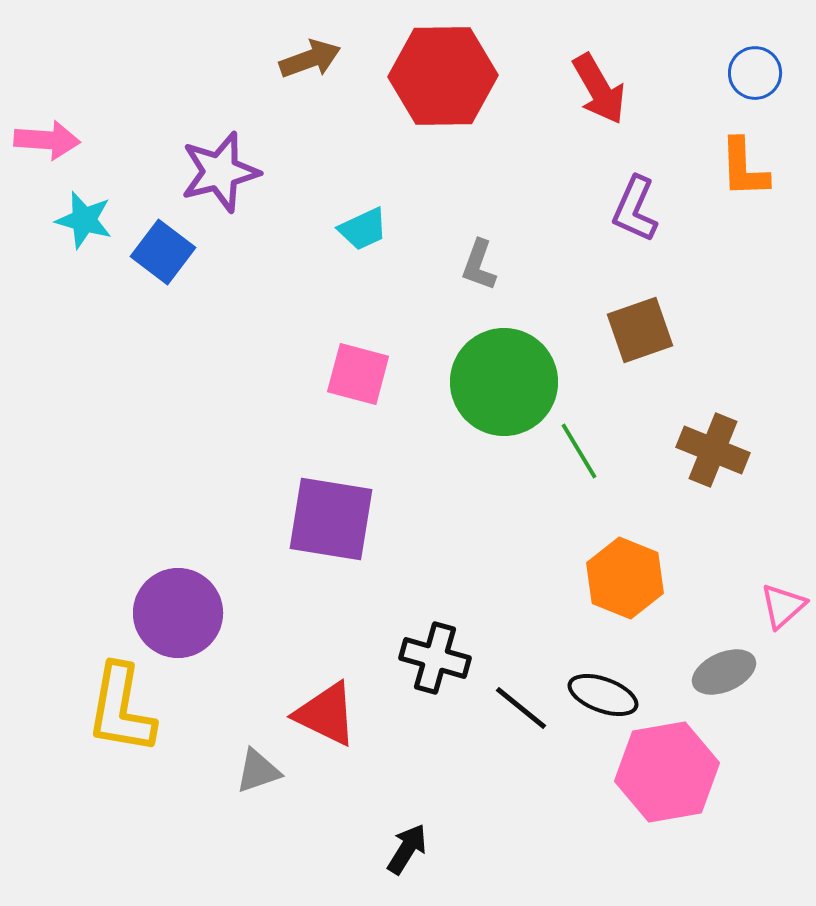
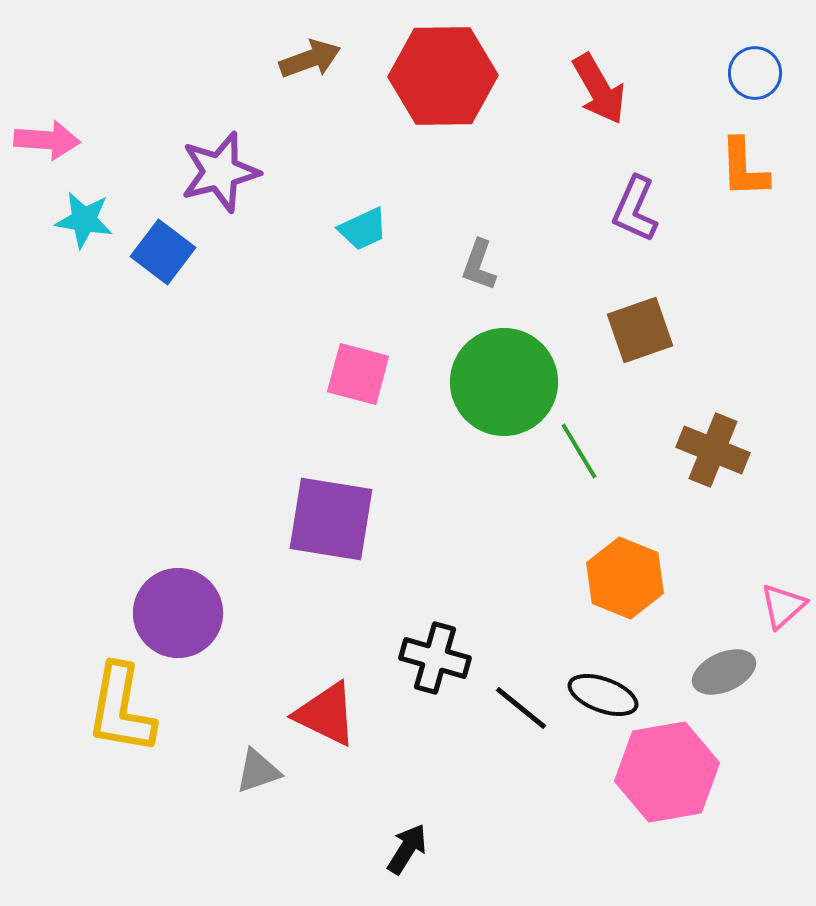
cyan star: rotated 6 degrees counterclockwise
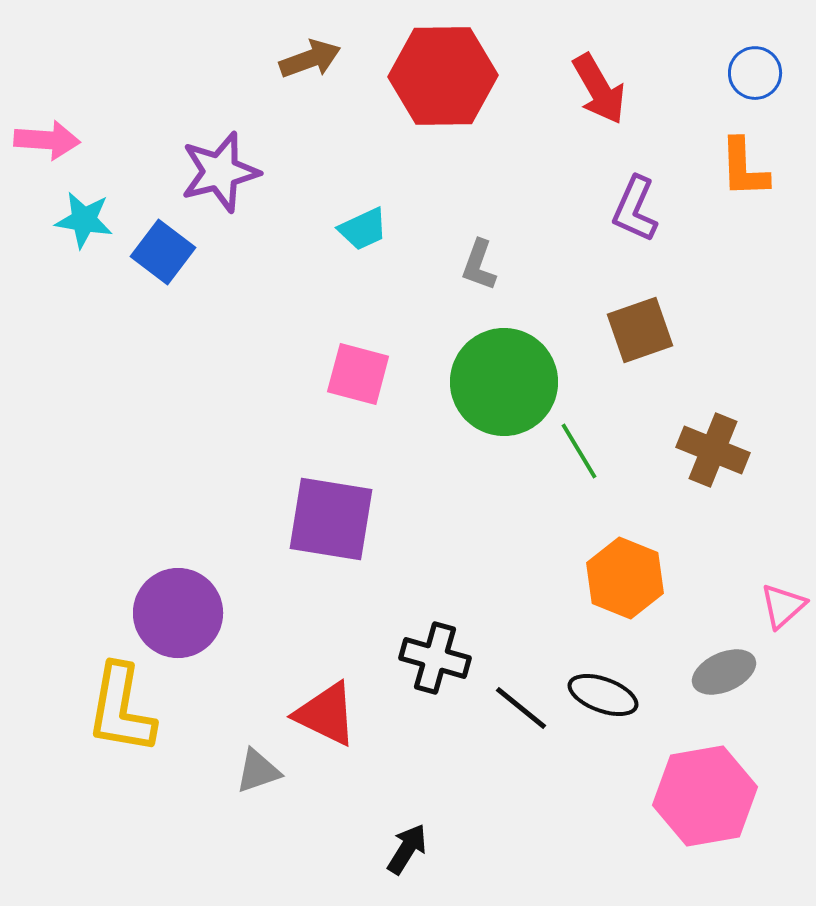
pink hexagon: moved 38 px right, 24 px down
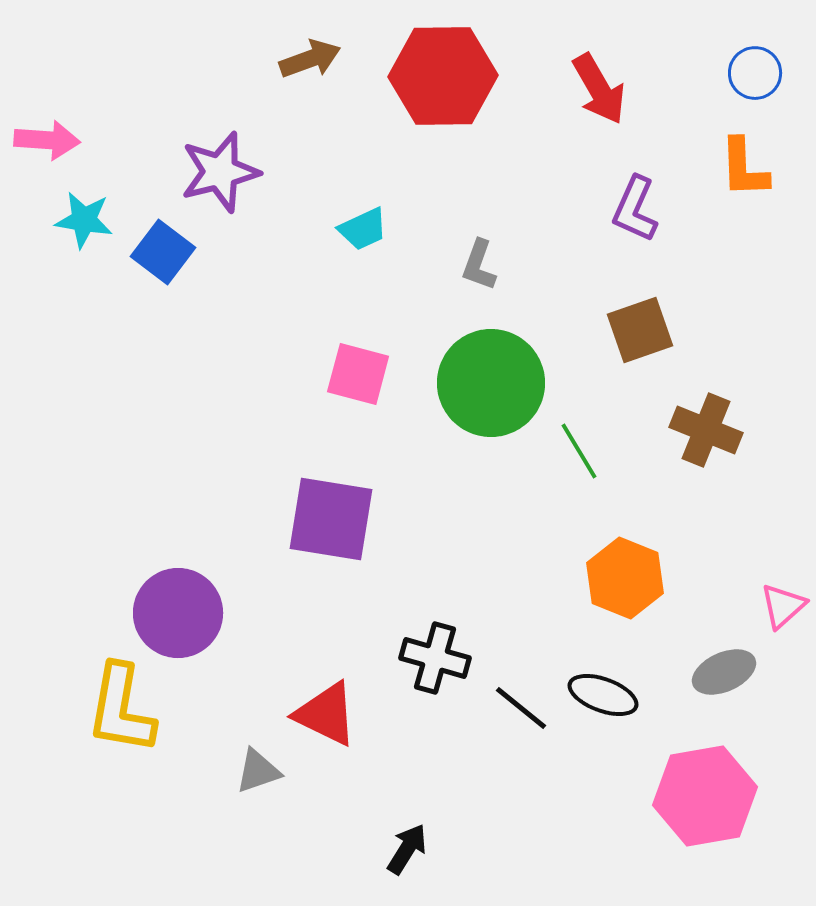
green circle: moved 13 px left, 1 px down
brown cross: moved 7 px left, 20 px up
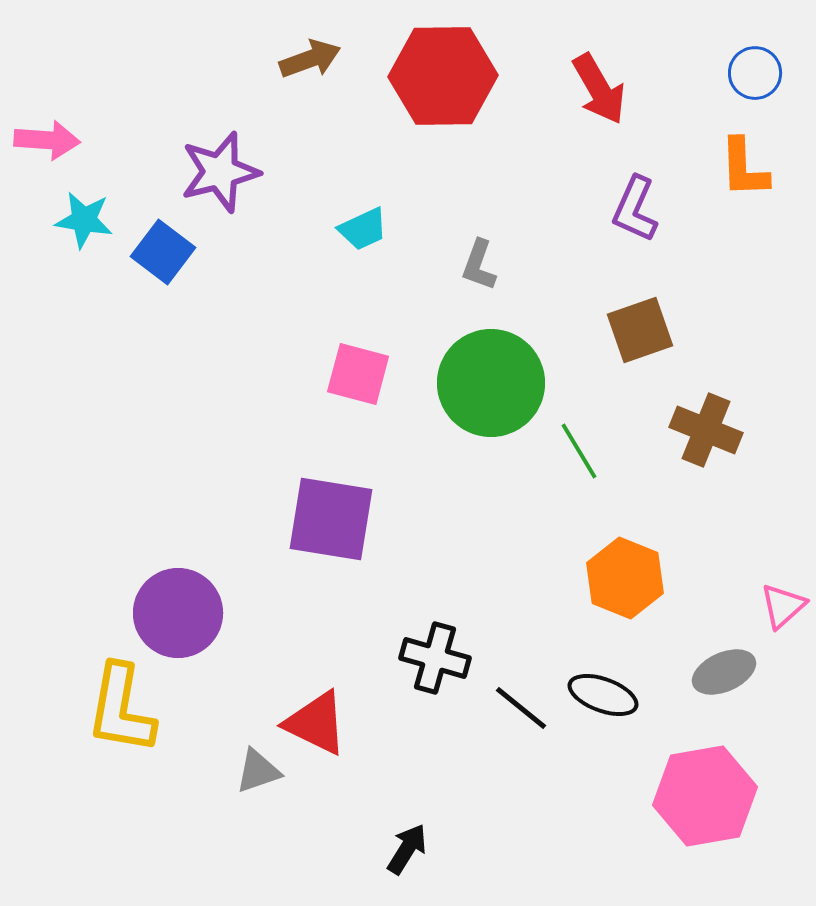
red triangle: moved 10 px left, 9 px down
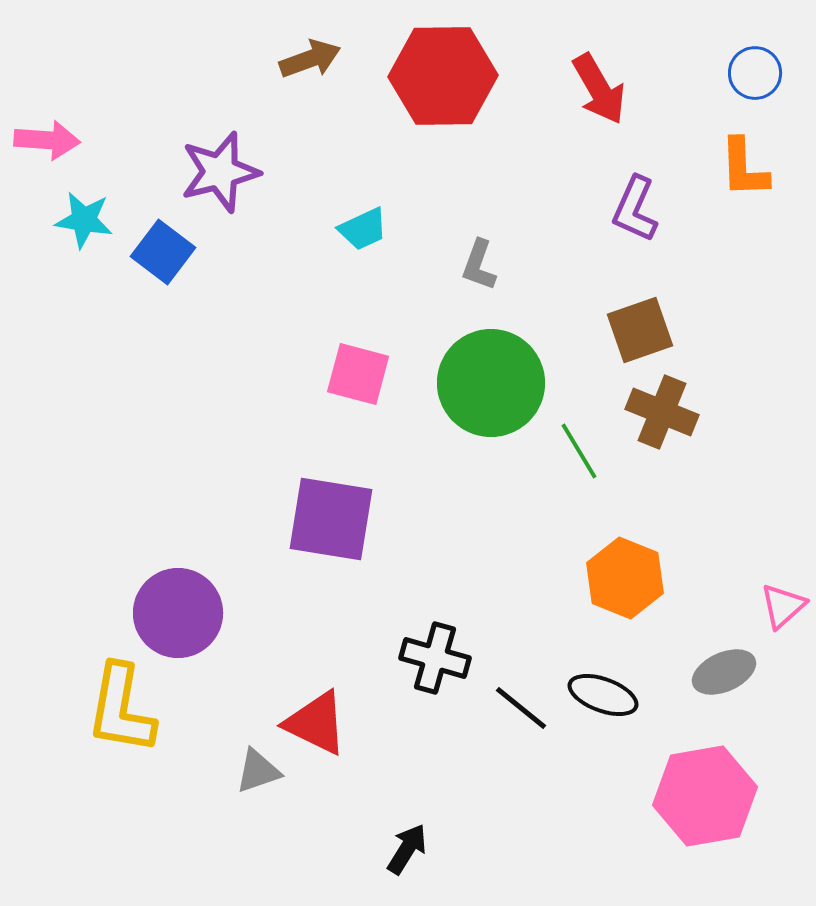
brown cross: moved 44 px left, 18 px up
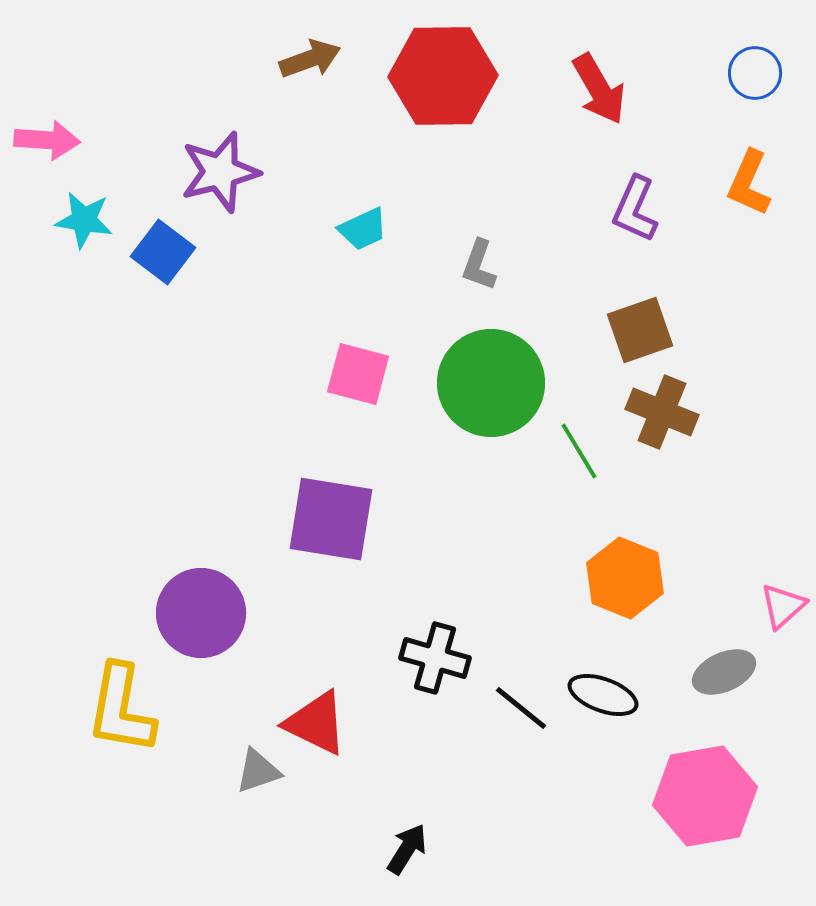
orange L-shape: moved 5 px right, 15 px down; rotated 26 degrees clockwise
purple circle: moved 23 px right
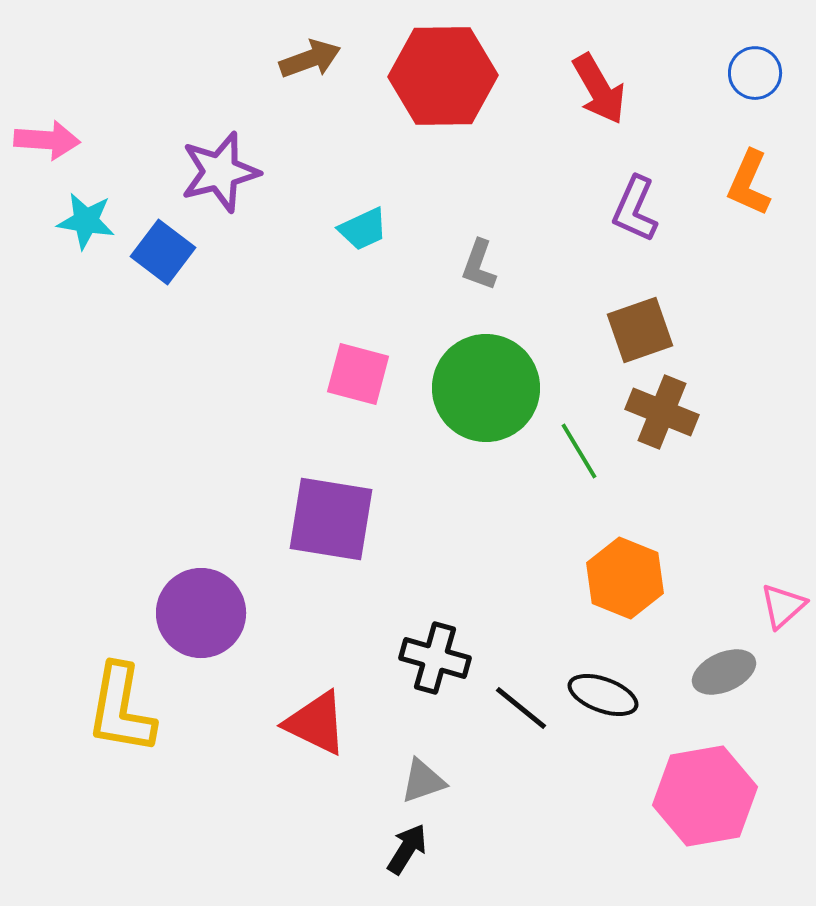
cyan star: moved 2 px right, 1 px down
green circle: moved 5 px left, 5 px down
gray triangle: moved 165 px right, 10 px down
